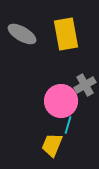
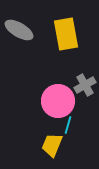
gray ellipse: moved 3 px left, 4 px up
pink circle: moved 3 px left
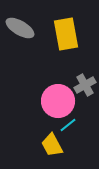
gray ellipse: moved 1 px right, 2 px up
cyan line: rotated 36 degrees clockwise
yellow trapezoid: rotated 50 degrees counterclockwise
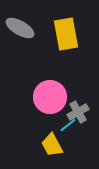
gray cross: moved 7 px left, 27 px down
pink circle: moved 8 px left, 4 px up
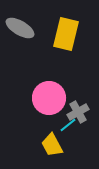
yellow rectangle: rotated 24 degrees clockwise
pink circle: moved 1 px left, 1 px down
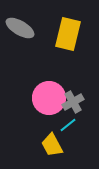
yellow rectangle: moved 2 px right
gray cross: moved 5 px left, 10 px up
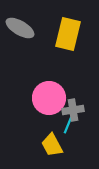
gray cross: moved 8 px down; rotated 20 degrees clockwise
cyan line: rotated 30 degrees counterclockwise
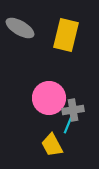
yellow rectangle: moved 2 px left, 1 px down
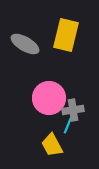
gray ellipse: moved 5 px right, 16 px down
